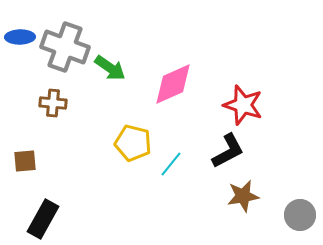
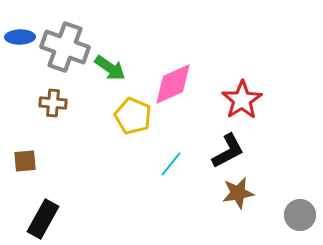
red star: moved 1 px left, 5 px up; rotated 21 degrees clockwise
yellow pentagon: moved 27 px up; rotated 9 degrees clockwise
brown star: moved 5 px left, 3 px up
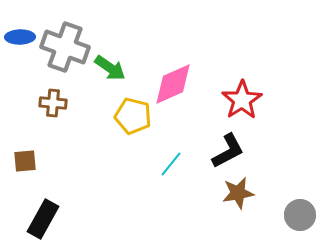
yellow pentagon: rotated 9 degrees counterclockwise
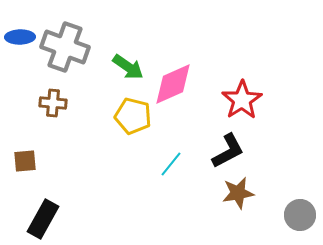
green arrow: moved 18 px right, 1 px up
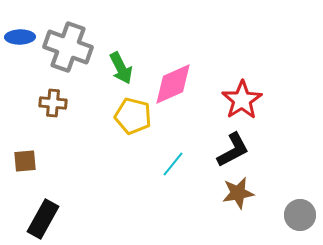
gray cross: moved 3 px right
green arrow: moved 7 px left, 1 px down; rotated 28 degrees clockwise
black L-shape: moved 5 px right, 1 px up
cyan line: moved 2 px right
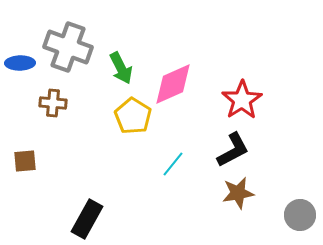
blue ellipse: moved 26 px down
yellow pentagon: rotated 18 degrees clockwise
black rectangle: moved 44 px right
